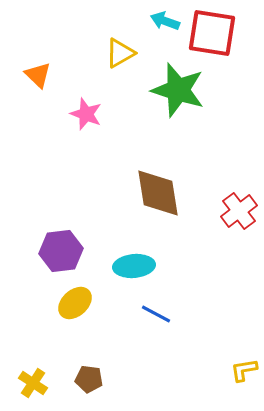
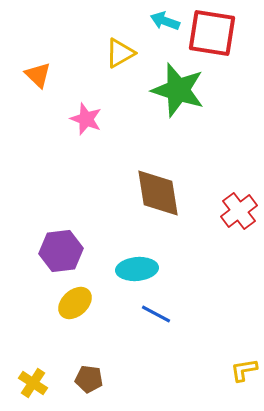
pink star: moved 5 px down
cyan ellipse: moved 3 px right, 3 px down
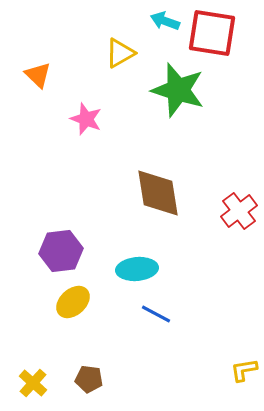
yellow ellipse: moved 2 px left, 1 px up
yellow cross: rotated 8 degrees clockwise
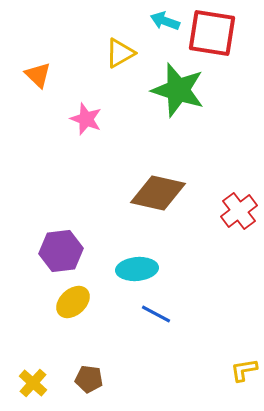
brown diamond: rotated 68 degrees counterclockwise
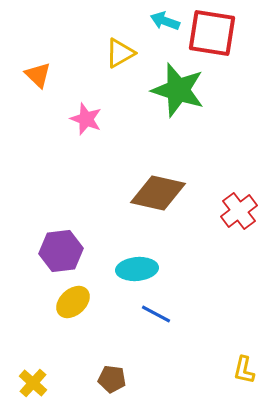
yellow L-shape: rotated 68 degrees counterclockwise
brown pentagon: moved 23 px right
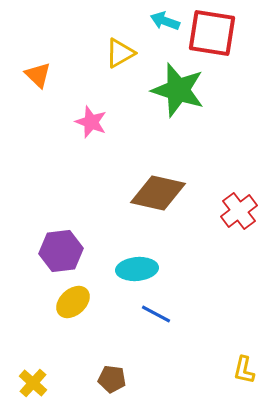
pink star: moved 5 px right, 3 px down
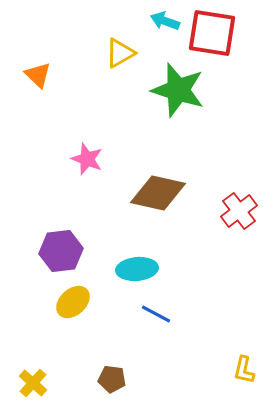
pink star: moved 4 px left, 37 px down
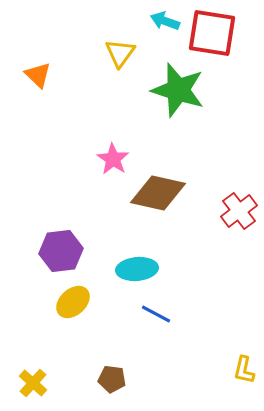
yellow triangle: rotated 24 degrees counterclockwise
pink star: moved 26 px right; rotated 12 degrees clockwise
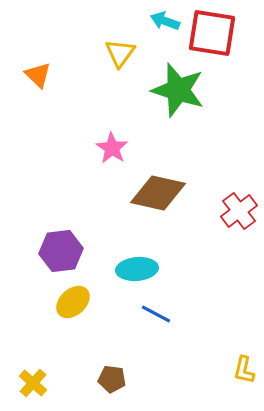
pink star: moved 1 px left, 11 px up
